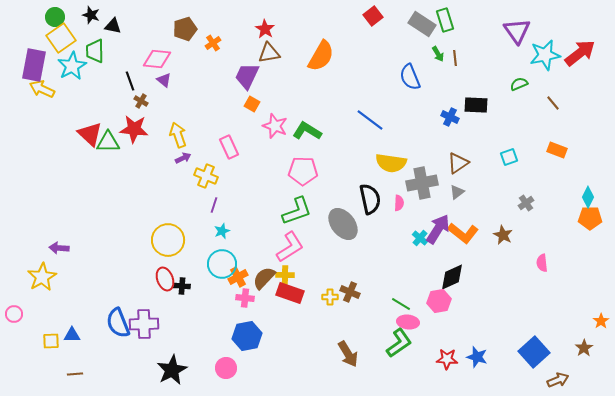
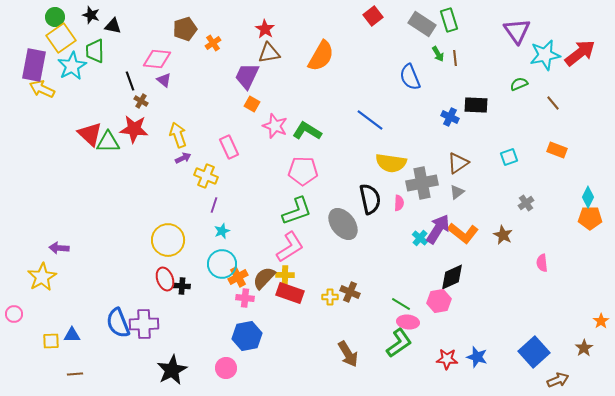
green rectangle at (445, 20): moved 4 px right
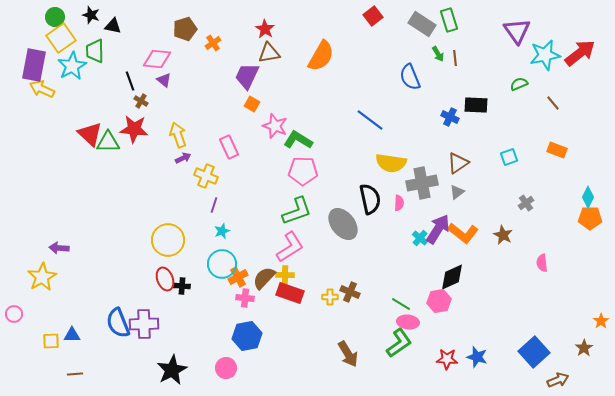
green L-shape at (307, 131): moved 9 px left, 9 px down
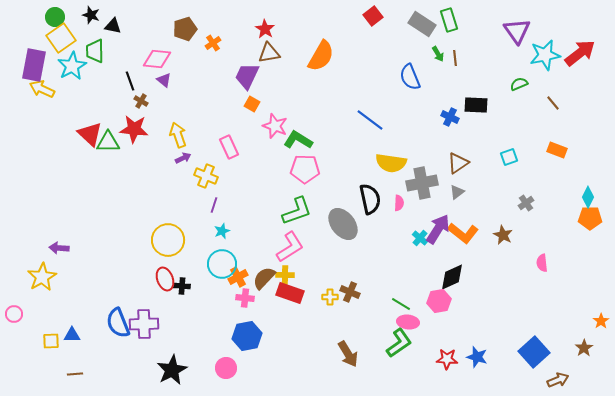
pink pentagon at (303, 171): moved 2 px right, 2 px up
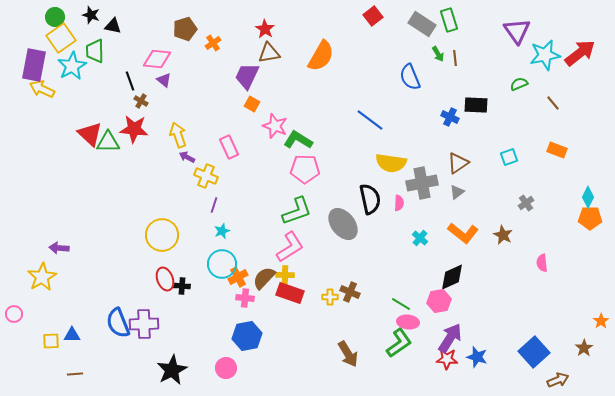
purple arrow at (183, 158): moved 4 px right, 1 px up; rotated 126 degrees counterclockwise
purple arrow at (438, 229): moved 12 px right, 109 px down
yellow circle at (168, 240): moved 6 px left, 5 px up
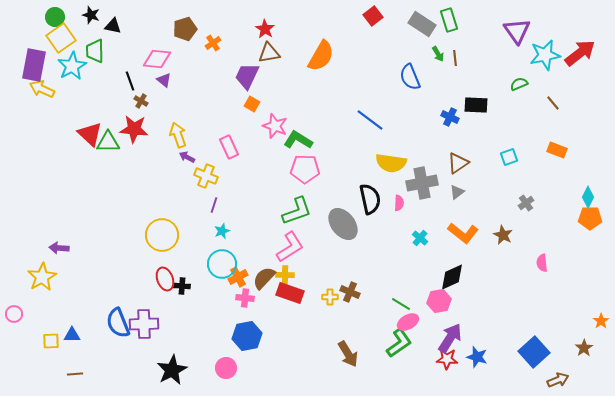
pink ellipse at (408, 322): rotated 35 degrees counterclockwise
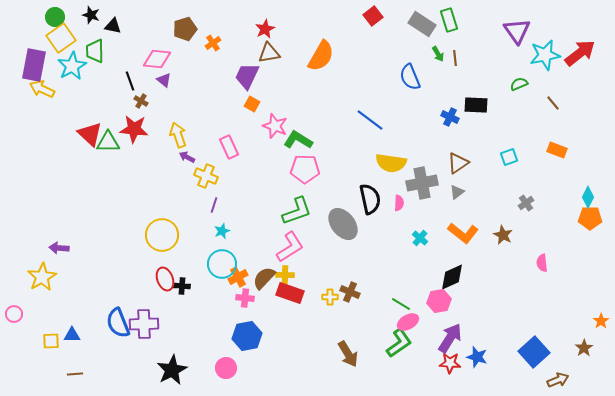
red star at (265, 29): rotated 12 degrees clockwise
red star at (447, 359): moved 3 px right, 4 px down
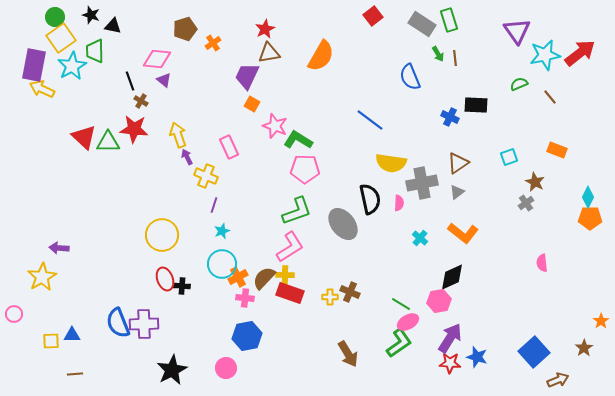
brown line at (553, 103): moved 3 px left, 6 px up
red triangle at (90, 134): moved 6 px left, 3 px down
purple arrow at (187, 157): rotated 35 degrees clockwise
brown star at (503, 235): moved 32 px right, 53 px up
